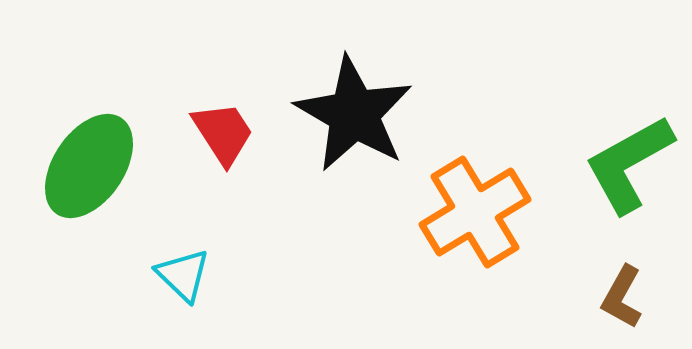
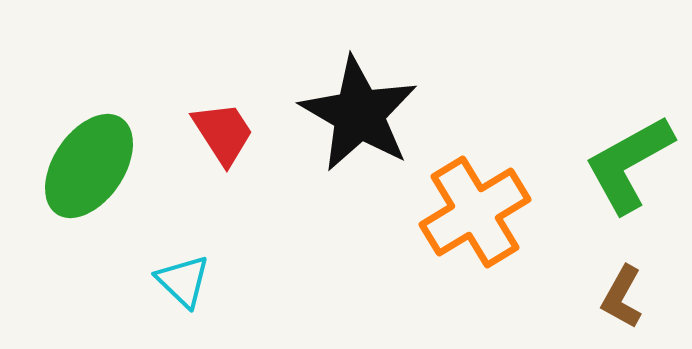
black star: moved 5 px right
cyan triangle: moved 6 px down
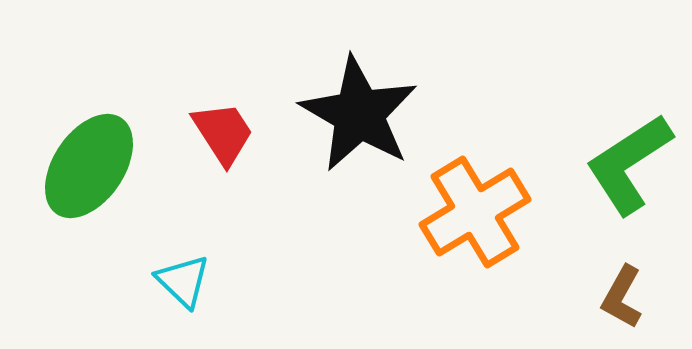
green L-shape: rotated 4 degrees counterclockwise
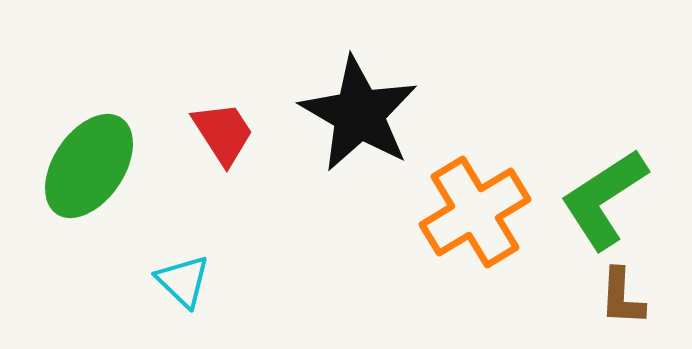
green L-shape: moved 25 px left, 35 px down
brown L-shape: rotated 26 degrees counterclockwise
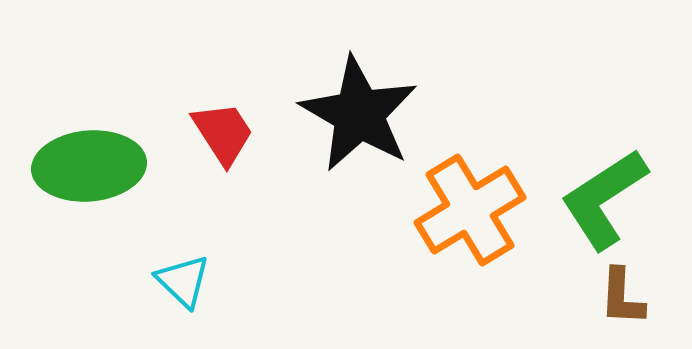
green ellipse: rotated 51 degrees clockwise
orange cross: moved 5 px left, 2 px up
